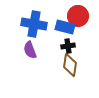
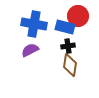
purple semicircle: rotated 84 degrees clockwise
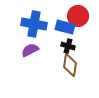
black cross: rotated 24 degrees clockwise
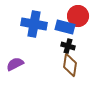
purple semicircle: moved 15 px left, 14 px down
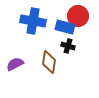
blue cross: moved 1 px left, 3 px up
brown diamond: moved 21 px left, 3 px up
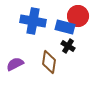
black cross: rotated 16 degrees clockwise
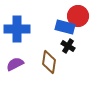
blue cross: moved 16 px left, 8 px down; rotated 10 degrees counterclockwise
